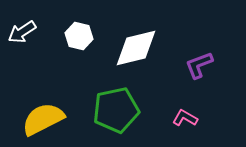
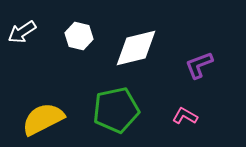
pink L-shape: moved 2 px up
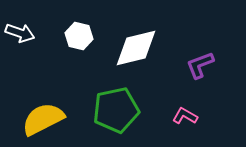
white arrow: moved 2 px left, 1 px down; rotated 128 degrees counterclockwise
purple L-shape: moved 1 px right
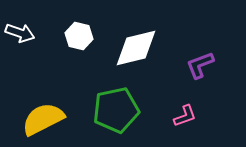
pink L-shape: rotated 130 degrees clockwise
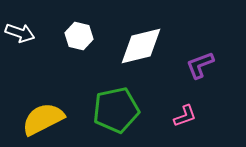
white diamond: moved 5 px right, 2 px up
